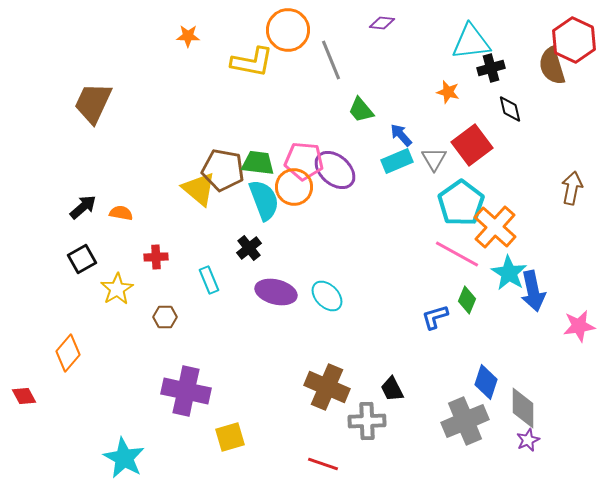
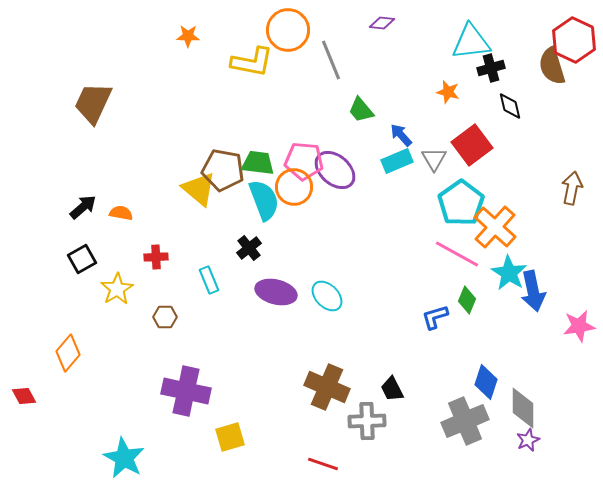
black diamond at (510, 109): moved 3 px up
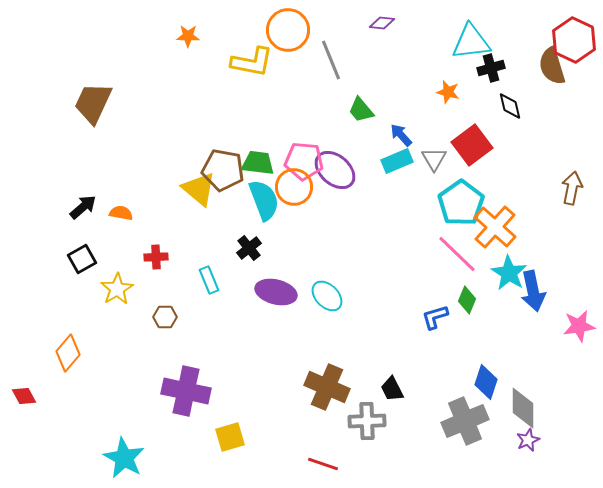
pink line at (457, 254): rotated 15 degrees clockwise
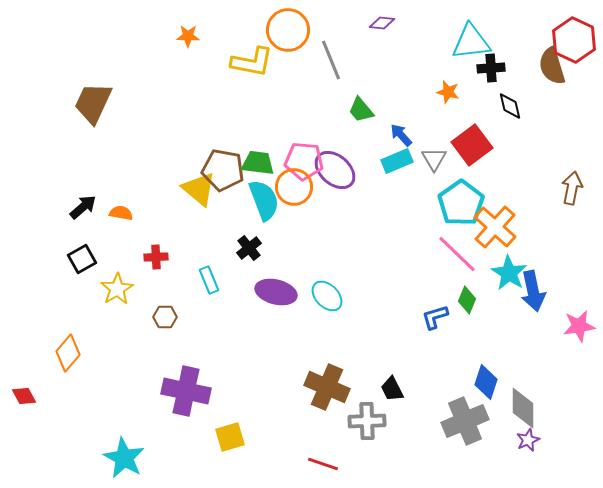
black cross at (491, 68): rotated 12 degrees clockwise
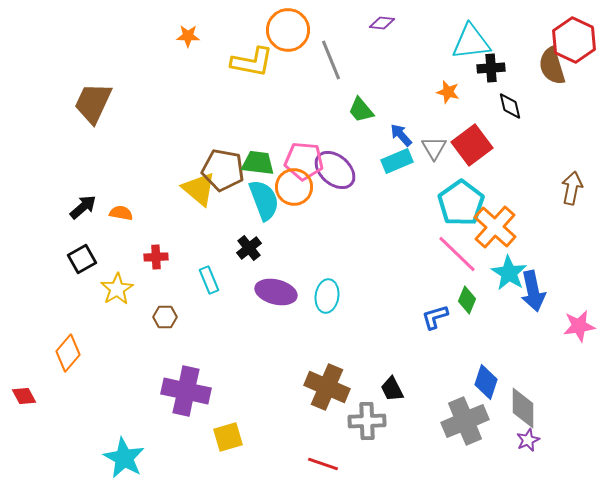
gray triangle at (434, 159): moved 11 px up
cyan ellipse at (327, 296): rotated 52 degrees clockwise
yellow square at (230, 437): moved 2 px left
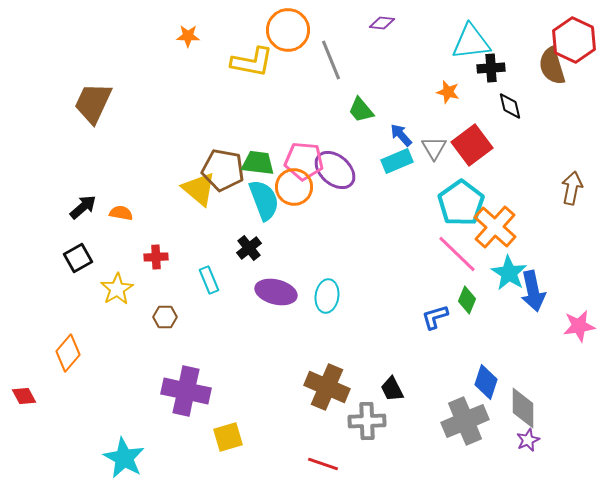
black square at (82, 259): moved 4 px left, 1 px up
